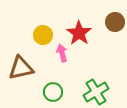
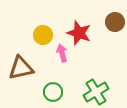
red star: rotated 15 degrees counterclockwise
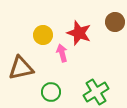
green circle: moved 2 px left
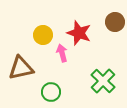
green cross: moved 7 px right, 11 px up; rotated 15 degrees counterclockwise
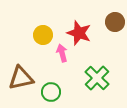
brown triangle: moved 10 px down
green cross: moved 6 px left, 3 px up
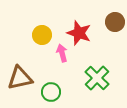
yellow circle: moved 1 px left
brown triangle: moved 1 px left
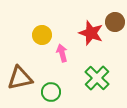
red star: moved 12 px right
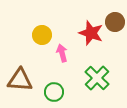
brown triangle: moved 2 px down; rotated 16 degrees clockwise
green circle: moved 3 px right
